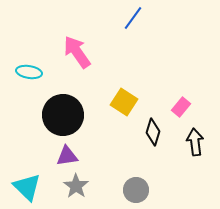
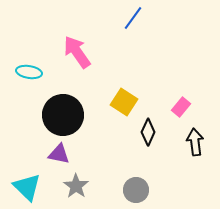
black diamond: moved 5 px left; rotated 8 degrees clockwise
purple triangle: moved 8 px left, 2 px up; rotated 20 degrees clockwise
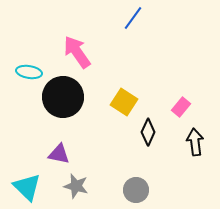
black circle: moved 18 px up
gray star: rotated 20 degrees counterclockwise
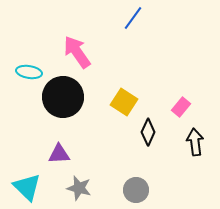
purple triangle: rotated 15 degrees counterclockwise
gray star: moved 3 px right, 2 px down
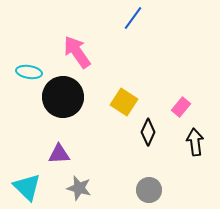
gray circle: moved 13 px right
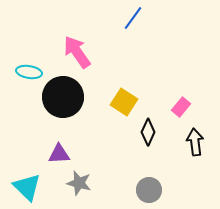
gray star: moved 5 px up
